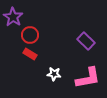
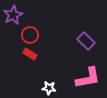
purple star: moved 2 px up; rotated 12 degrees clockwise
white star: moved 5 px left, 14 px down
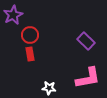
red rectangle: rotated 48 degrees clockwise
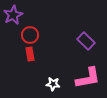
white star: moved 4 px right, 4 px up
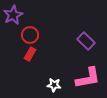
red rectangle: rotated 40 degrees clockwise
white star: moved 1 px right, 1 px down
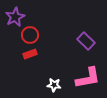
purple star: moved 2 px right, 2 px down
red rectangle: rotated 40 degrees clockwise
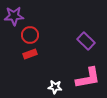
purple star: moved 1 px left, 1 px up; rotated 24 degrees clockwise
white star: moved 1 px right, 2 px down
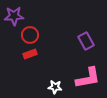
purple rectangle: rotated 18 degrees clockwise
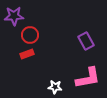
red rectangle: moved 3 px left
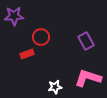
red circle: moved 11 px right, 2 px down
pink L-shape: rotated 152 degrees counterclockwise
white star: rotated 16 degrees counterclockwise
